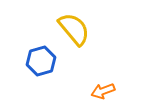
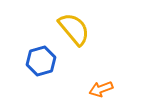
orange arrow: moved 2 px left, 2 px up
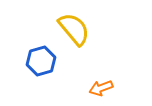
orange arrow: moved 1 px up
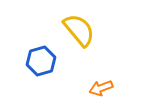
yellow semicircle: moved 5 px right, 1 px down
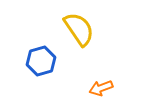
yellow semicircle: moved 1 px up; rotated 6 degrees clockwise
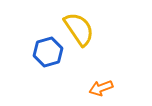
blue hexagon: moved 7 px right, 9 px up
